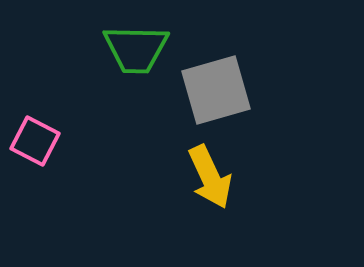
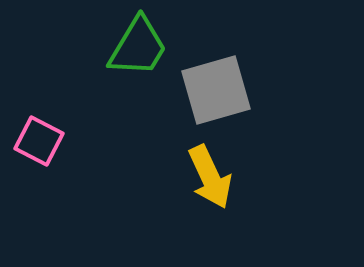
green trapezoid: moved 2 px right, 2 px up; rotated 60 degrees counterclockwise
pink square: moved 4 px right
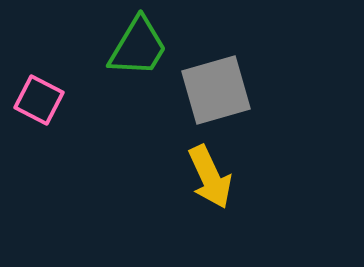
pink square: moved 41 px up
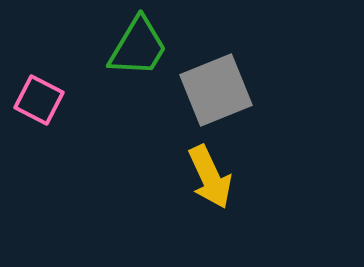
gray square: rotated 6 degrees counterclockwise
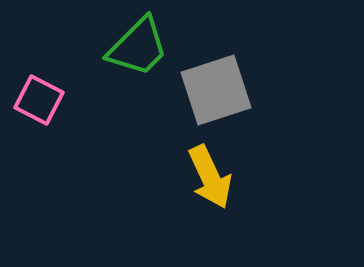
green trapezoid: rotated 14 degrees clockwise
gray square: rotated 4 degrees clockwise
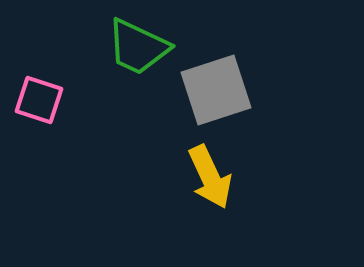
green trapezoid: rotated 70 degrees clockwise
pink square: rotated 9 degrees counterclockwise
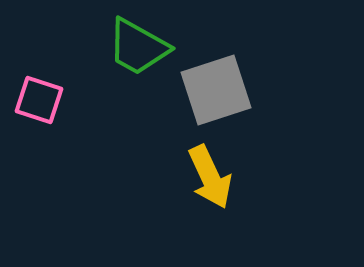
green trapezoid: rotated 4 degrees clockwise
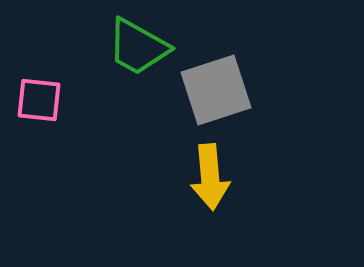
pink square: rotated 12 degrees counterclockwise
yellow arrow: rotated 20 degrees clockwise
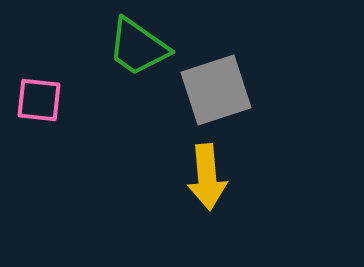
green trapezoid: rotated 6 degrees clockwise
yellow arrow: moved 3 px left
